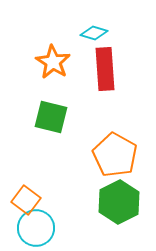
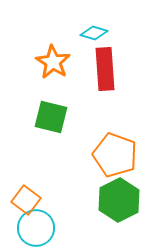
orange pentagon: rotated 9 degrees counterclockwise
green hexagon: moved 2 px up
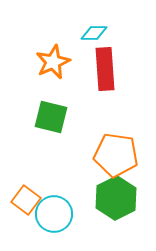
cyan diamond: rotated 16 degrees counterclockwise
orange star: rotated 16 degrees clockwise
orange pentagon: moved 1 px right; rotated 12 degrees counterclockwise
green hexagon: moved 3 px left, 2 px up
cyan circle: moved 18 px right, 14 px up
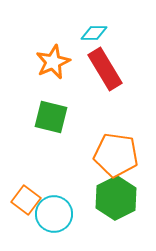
red rectangle: rotated 27 degrees counterclockwise
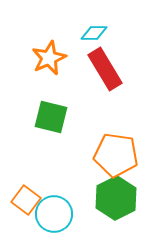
orange star: moved 4 px left, 4 px up
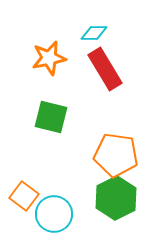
orange star: rotated 12 degrees clockwise
orange square: moved 2 px left, 4 px up
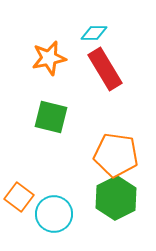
orange square: moved 5 px left, 1 px down
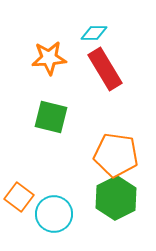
orange star: rotated 8 degrees clockwise
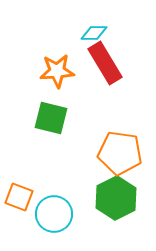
orange star: moved 8 px right, 13 px down
red rectangle: moved 6 px up
green square: moved 1 px down
orange pentagon: moved 4 px right, 2 px up
orange square: rotated 16 degrees counterclockwise
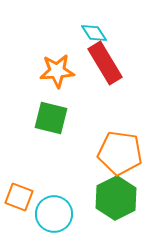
cyan diamond: rotated 56 degrees clockwise
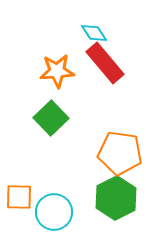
red rectangle: rotated 9 degrees counterclockwise
green square: rotated 32 degrees clockwise
orange square: rotated 20 degrees counterclockwise
cyan circle: moved 2 px up
